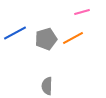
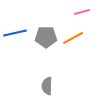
blue line: rotated 15 degrees clockwise
gray pentagon: moved 2 px up; rotated 15 degrees clockwise
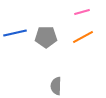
orange line: moved 10 px right, 1 px up
gray semicircle: moved 9 px right
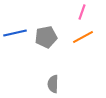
pink line: rotated 56 degrees counterclockwise
gray pentagon: rotated 10 degrees counterclockwise
gray semicircle: moved 3 px left, 2 px up
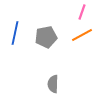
blue line: rotated 65 degrees counterclockwise
orange line: moved 1 px left, 2 px up
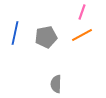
gray semicircle: moved 3 px right
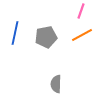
pink line: moved 1 px left, 1 px up
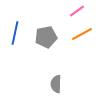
pink line: moved 4 px left; rotated 35 degrees clockwise
orange line: moved 1 px up
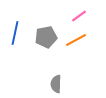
pink line: moved 2 px right, 5 px down
orange line: moved 6 px left, 6 px down
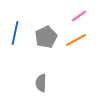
gray pentagon: rotated 15 degrees counterclockwise
gray semicircle: moved 15 px left, 1 px up
